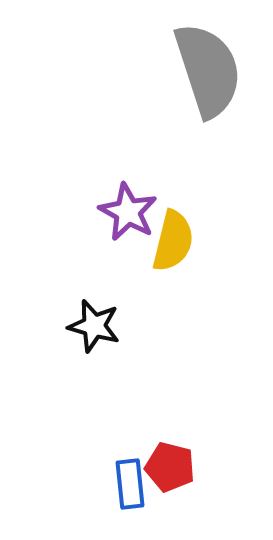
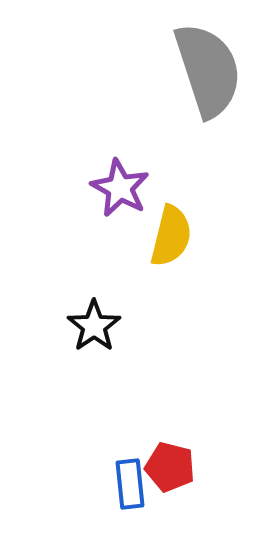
purple star: moved 8 px left, 24 px up
yellow semicircle: moved 2 px left, 5 px up
black star: rotated 22 degrees clockwise
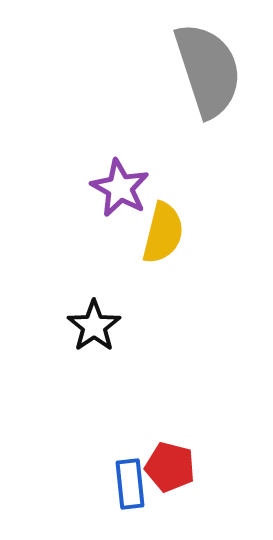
yellow semicircle: moved 8 px left, 3 px up
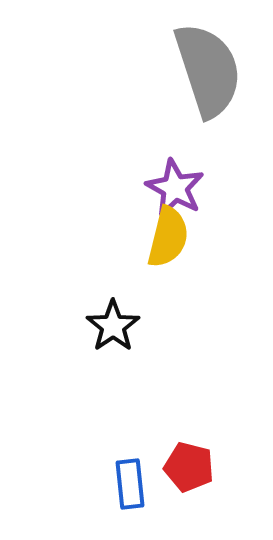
purple star: moved 55 px right
yellow semicircle: moved 5 px right, 4 px down
black star: moved 19 px right
red pentagon: moved 19 px right
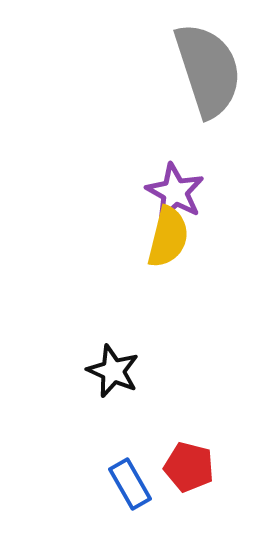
purple star: moved 4 px down
black star: moved 45 px down; rotated 14 degrees counterclockwise
blue rectangle: rotated 24 degrees counterclockwise
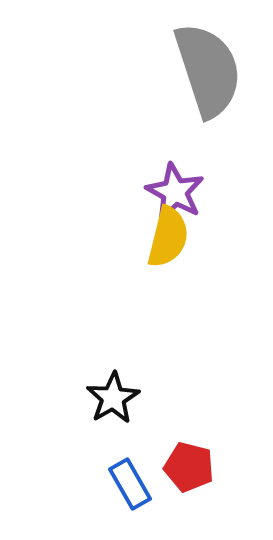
black star: moved 27 px down; rotated 18 degrees clockwise
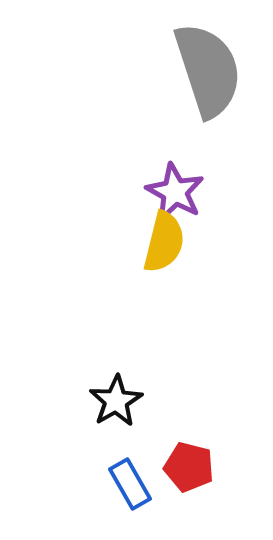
yellow semicircle: moved 4 px left, 5 px down
black star: moved 3 px right, 3 px down
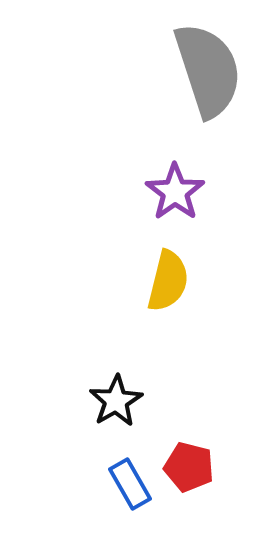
purple star: rotated 8 degrees clockwise
yellow semicircle: moved 4 px right, 39 px down
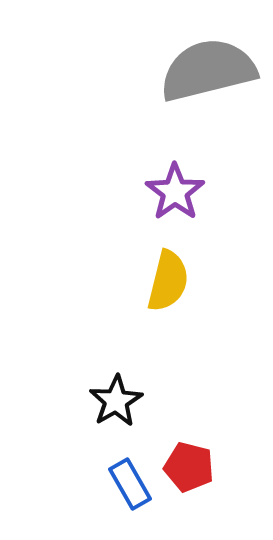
gray semicircle: rotated 86 degrees counterclockwise
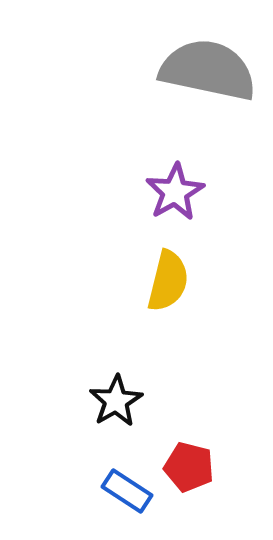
gray semicircle: rotated 26 degrees clockwise
purple star: rotated 6 degrees clockwise
blue rectangle: moved 3 px left, 7 px down; rotated 27 degrees counterclockwise
